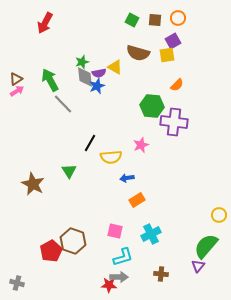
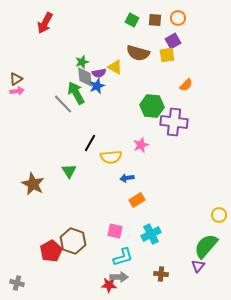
green arrow: moved 26 px right, 13 px down
orange semicircle: moved 9 px right
pink arrow: rotated 24 degrees clockwise
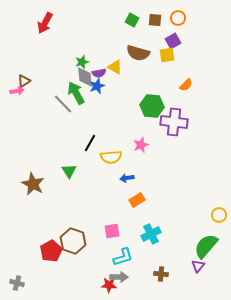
brown triangle: moved 8 px right, 2 px down
pink square: moved 3 px left; rotated 21 degrees counterclockwise
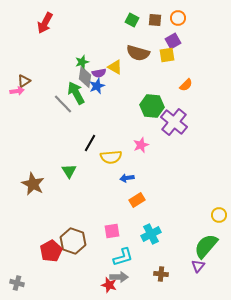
gray diamond: rotated 15 degrees clockwise
purple cross: rotated 32 degrees clockwise
red star: rotated 14 degrees clockwise
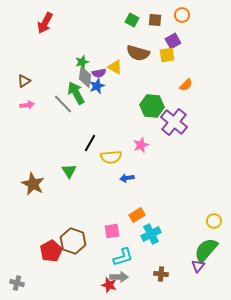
orange circle: moved 4 px right, 3 px up
pink arrow: moved 10 px right, 14 px down
orange rectangle: moved 15 px down
yellow circle: moved 5 px left, 6 px down
green semicircle: moved 4 px down
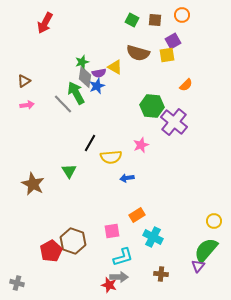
cyan cross: moved 2 px right, 3 px down; rotated 36 degrees counterclockwise
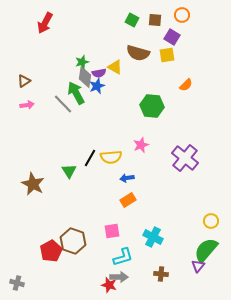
purple square: moved 1 px left, 4 px up; rotated 28 degrees counterclockwise
purple cross: moved 11 px right, 36 px down
black line: moved 15 px down
orange rectangle: moved 9 px left, 15 px up
yellow circle: moved 3 px left
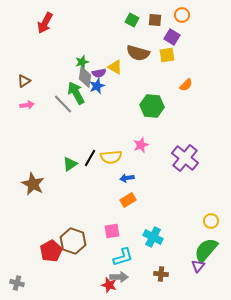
green triangle: moved 1 px right, 7 px up; rotated 28 degrees clockwise
